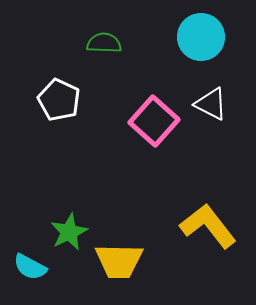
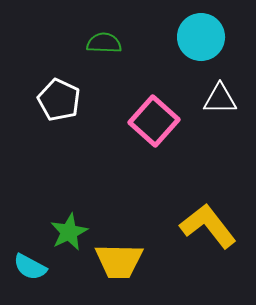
white triangle: moved 9 px right, 5 px up; rotated 27 degrees counterclockwise
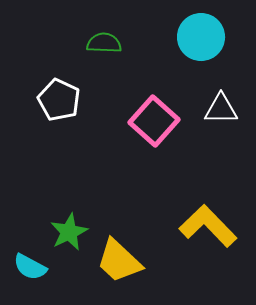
white triangle: moved 1 px right, 10 px down
yellow L-shape: rotated 6 degrees counterclockwise
yellow trapezoid: rotated 42 degrees clockwise
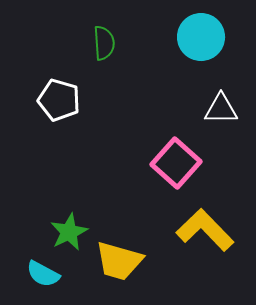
green semicircle: rotated 84 degrees clockwise
white pentagon: rotated 9 degrees counterclockwise
pink square: moved 22 px right, 42 px down
yellow L-shape: moved 3 px left, 4 px down
yellow trapezoid: rotated 27 degrees counterclockwise
cyan semicircle: moved 13 px right, 7 px down
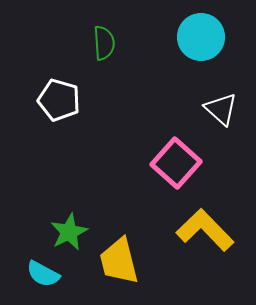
white triangle: rotated 42 degrees clockwise
yellow trapezoid: rotated 60 degrees clockwise
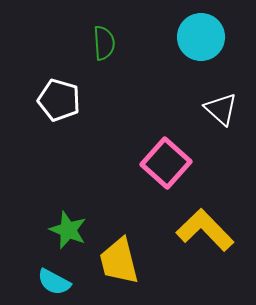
pink square: moved 10 px left
green star: moved 1 px left, 2 px up; rotated 24 degrees counterclockwise
cyan semicircle: moved 11 px right, 8 px down
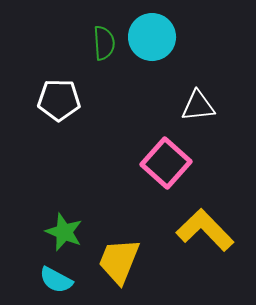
cyan circle: moved 49 px left
white pentagon: rotated 15 degrees counterclockwise
white triangle: moved 23 px left, 3 px up; rotated 48 degrees counterclockwise
green star: moved 4 px left, 2 px down
yellow trapezoid: rotated 36 degrees clockwise
cyan semicircle: moved 2 px right, 2 px up
